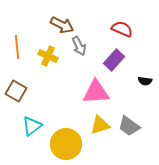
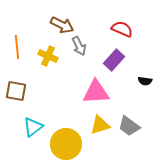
brown square: rotated 20 degrees counterclockwise
cyan triangle: moved 1 px right, 1 px down
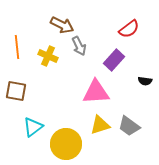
red semicircle: moved 7 px right; rotated 120 degrees clockwise
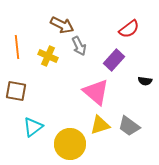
pink triangle: rotated 44 degrees clockwise
yellow circle: moved 4 px right
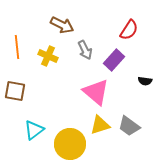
red semicircle: moved 1 px down; rotated 20 degrees counterclockwise
gray arrow: moved 6 px right, 4 px down
brown square: moved 1 px left
cyan triangle: moved 1 px right, 3 px down
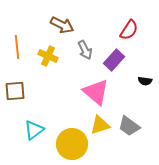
brown square: rotated 15 degrees counterclockwise
yellow circle: moved 2 px right
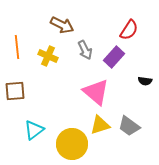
purple rectangle: moved 3 px up
